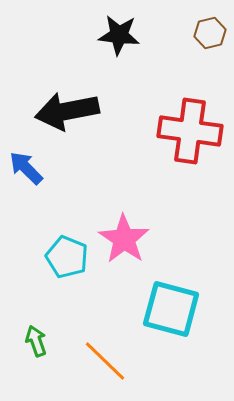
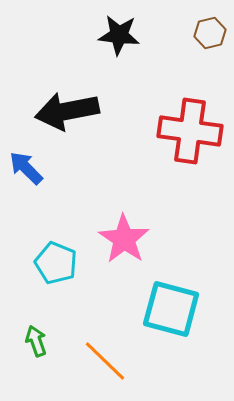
cyan pentagon: moved 11 px left, 6 px down
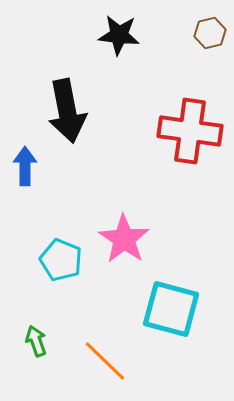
black arrow: rotated 90 degrees counterclockwise
blue arrow: moved 1 px left, 2 px up; rotated 45 degrees clockwise
cyan pentagon: moved 5 px right, 3 px up
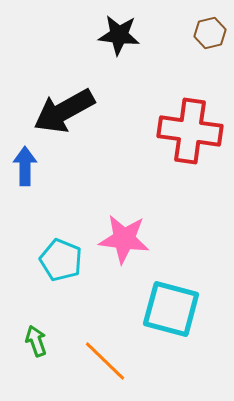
black arrow: moved 3 px left; rotated 72 degrees clockwise
pink star: rotated 27 degrees counterclockwise
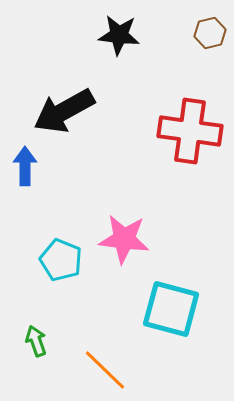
orange line: moved 9 px down
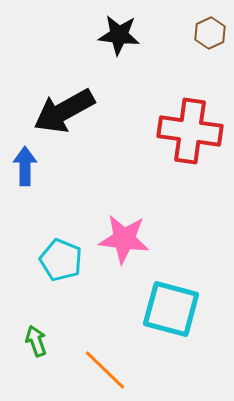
brown hexagon: rotated 12 degrees counterclockwise
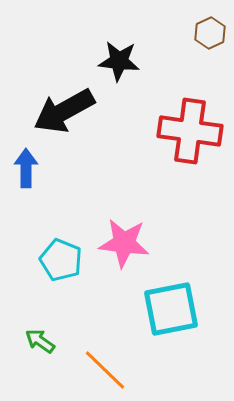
black star: moved 26 px down
blue arrow: moved 1 px right, 2 px down
pink star: moved 4 px down
cyan square: rotated 26 degrees counterclockwise
green arrow: moved 4 px right; rotated 36 degrees counterclockwise
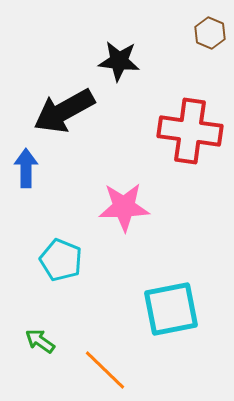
brown hexagon: rotated 12 degrees counterclockwise
pink star: moved 36 px up; rotated 9 degrees counterclockwise
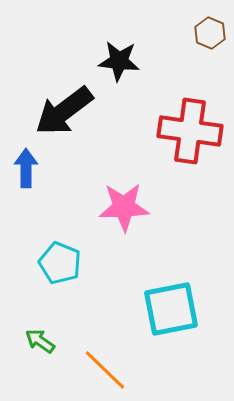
black arrow: rotated 8 degrees counterclockwise
cyan pentagon: moved 1 px left, 3 px down
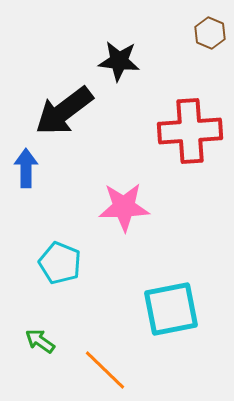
red cross: rotated 12 degrees counterclockwise
